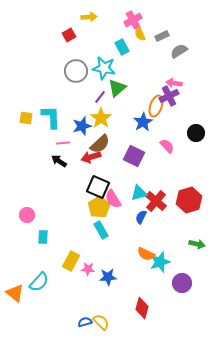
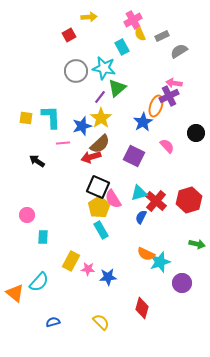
black arrow at (59, 161): moved 22 px left
blue semicircle at (85, 322): moved 32 px left
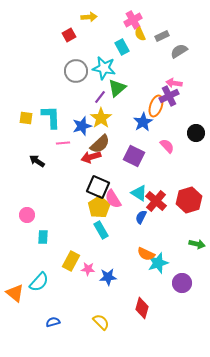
cyan triangle at (139, 193): rotated 48 degrees clockwise
cyan star at (160, 262): moved 2 px left, 1 px down
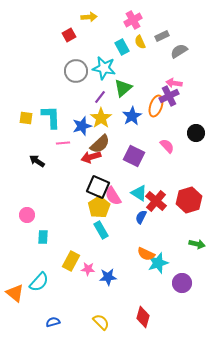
yellow semicircle at (140, 34): moved 8 px down
green triangle at (117, 88): moved 6 px right
blue star at (143, 122): moved 11 px left, 6 px up
pink semicircle at (113, 199): moved 3 px up
red diamond at (142, 308): moved 1 px right, 9 px down
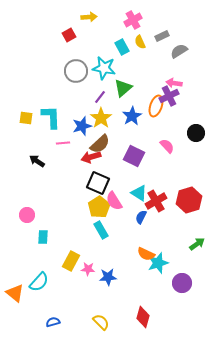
black square at (98, 187): moved 4 px up
pink semicircle at (113, 196): moved 1 px right, 5 px down
red cross at (156, 201): rotated 20 degrees clockwise
green arrow at (197, 244): rotated 49 degrees counterclockwise
